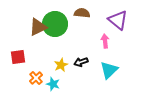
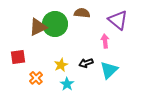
black arrow: moved 5 px right, 1 px down
cyan star: moved 14 px right; rotated 16 degrees clockwise
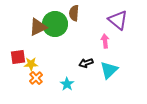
brown semicircle: moved 8 px left; rotated 91 degrees counterclockwise
yellow star: moved 30 px left, 1 px up; rotated 24 degrees clockwise
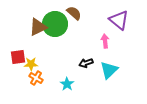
brown semicircle: rotated 126 degrees clockwise
purple triangle: moved 1 px right
orange cross: rotated 16 degrees counterclockwise
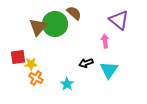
brown triangle: rotated 24 degrees counterclockwise
cyan triangle: rotated 12 degrees counterclockwise
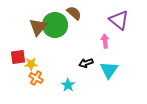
green circle: moved 1 px down
cyan star: moved 1 px right, 1 px down
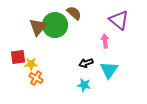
cyan star: moved 16 px right; rotated 24 degrees counterclockwise
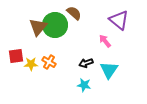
pink arrow: rotated 32 degrees counterclockwise
red square: moved 2 px left, 1 px up
orange cross: moved 13 px right, 16 px up
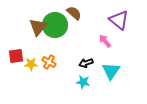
cyan triangle: moved 2 px right, 1 px down
cyan star: moved 1 px left, 3 px up
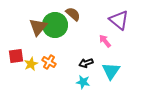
brown semicircle: moved 1 px left, 1 px down
yellow star: rotated 24 degrees counterclockwise
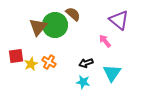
cyan triangle: moved 1 px right, 2 px down
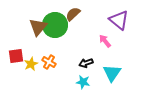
brown semicircle: rotated 84 degrees counterclockwise
